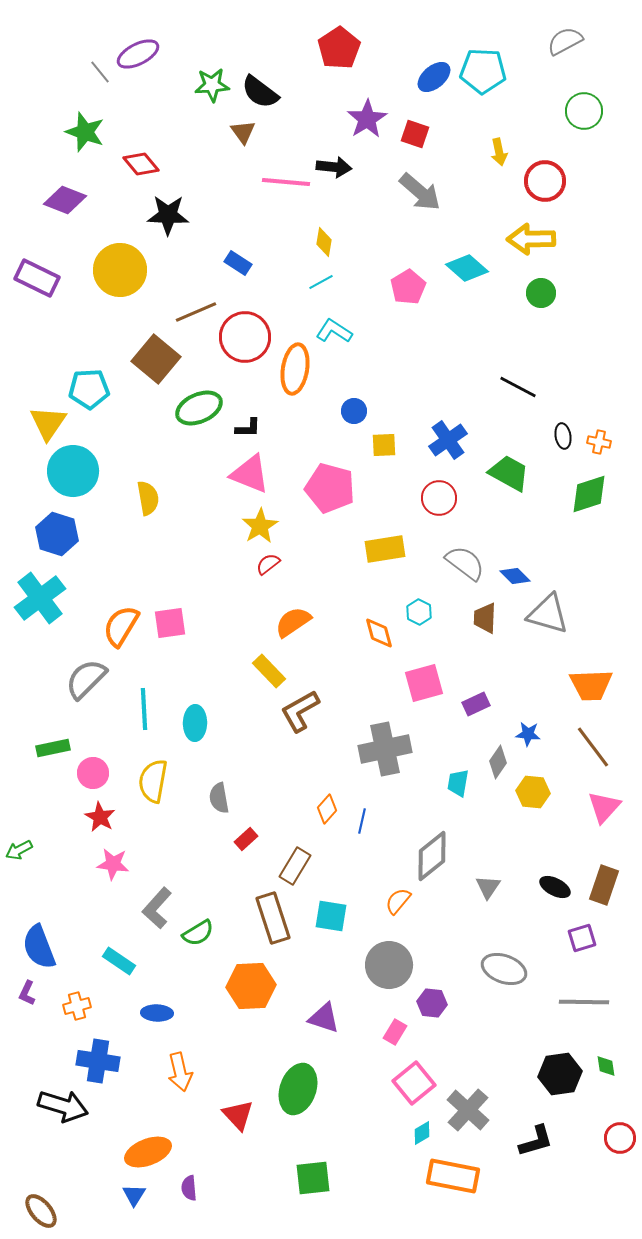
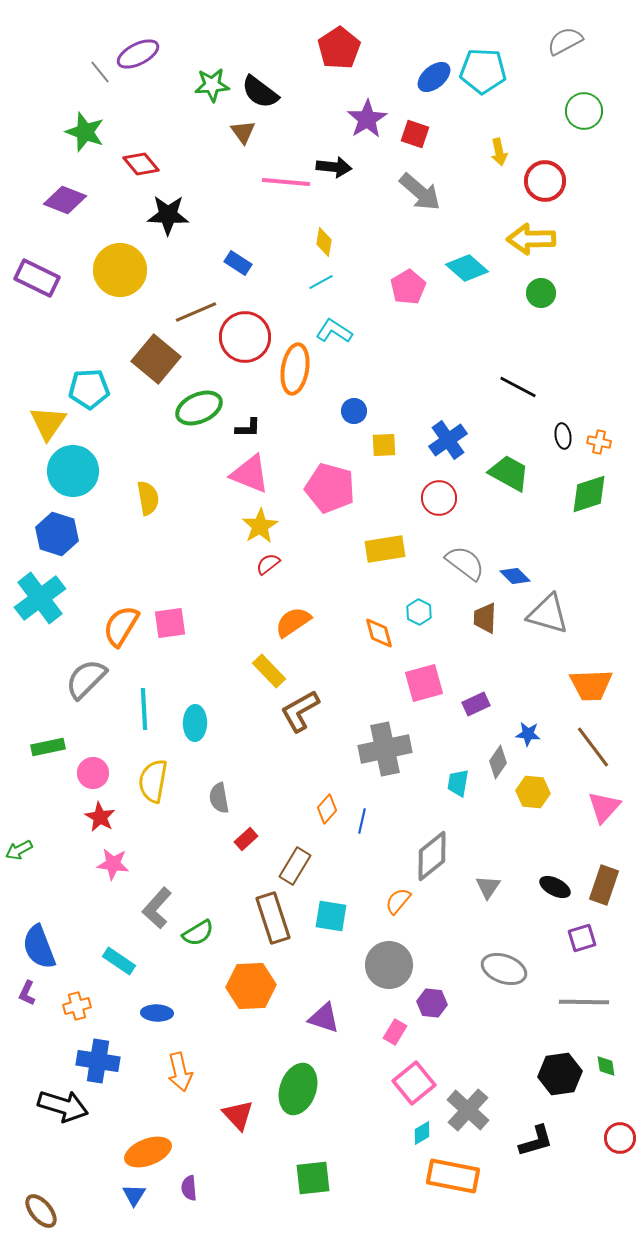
green rectangle at (53, 748): moved 5 px left, 1 px up
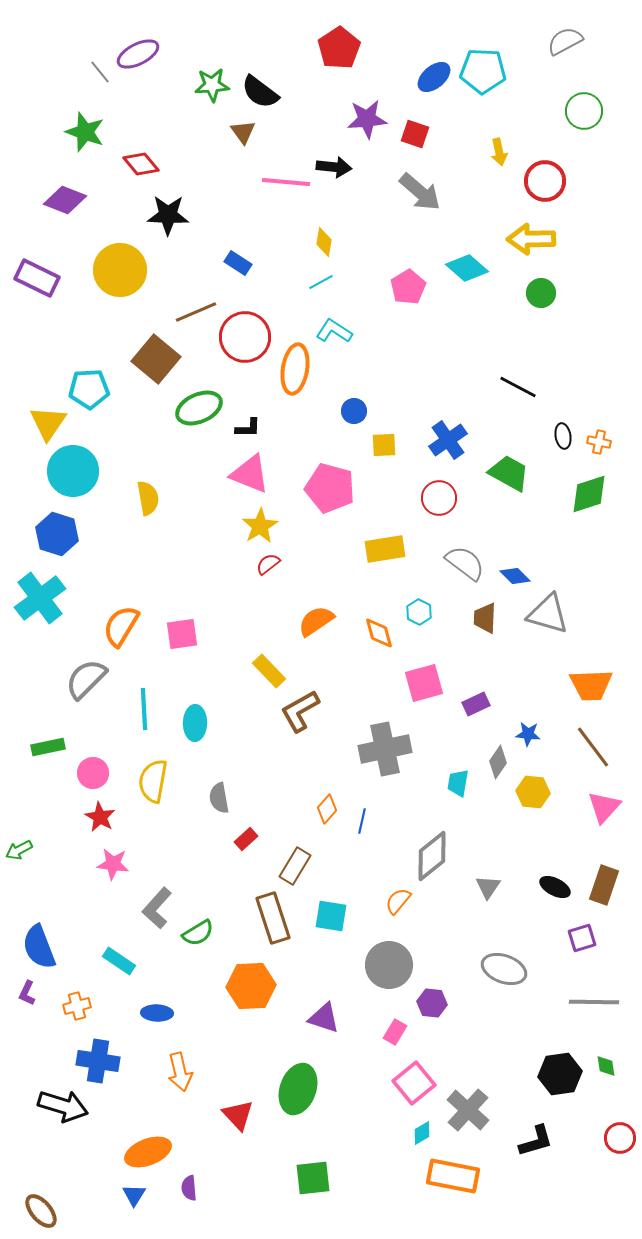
purple star at (367, 119): rotated 27 degrees clockwise
orange semicircle at (293, 622): moved 23 px right, 1 px up
pink square at (170, 623): moved 12 px right, 11 px down
gray line at (584, 1002): moved 10 px right
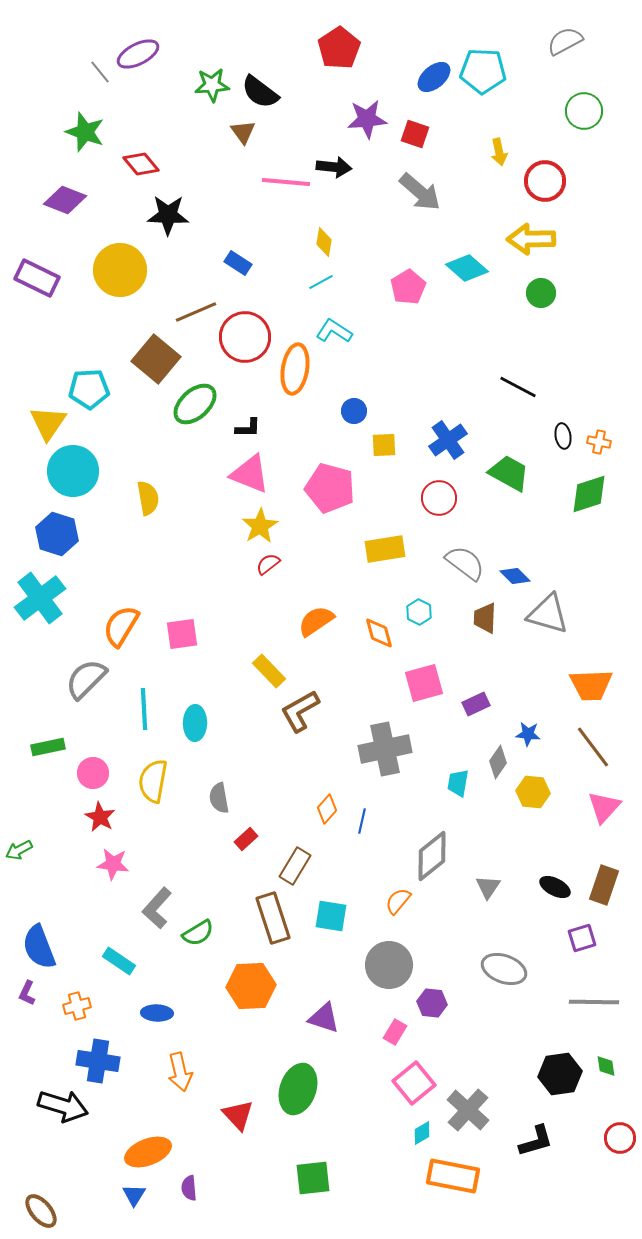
green ellipse at (199, 408): moved 4 px left, 4 px up; rotated 18 degrees counterclockwise
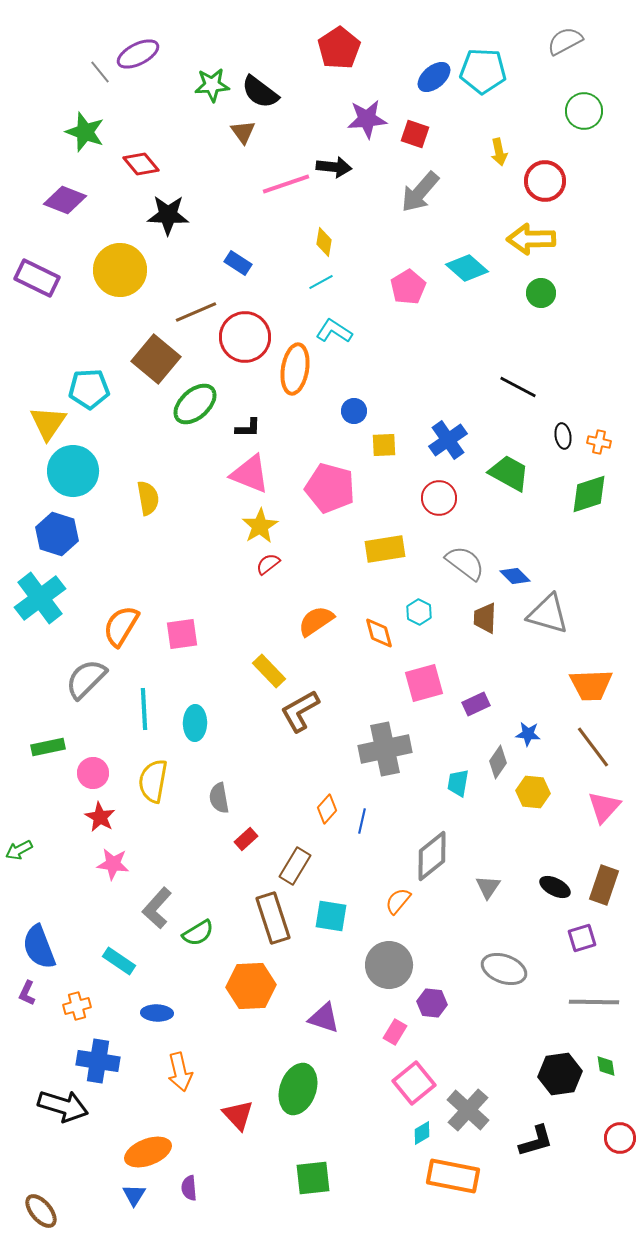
pink line at (286, 182): moved 2 px down; rotated 24 degrees counterclockwise
gray arrow at (420, 192): rotated 90 degrees clockwise
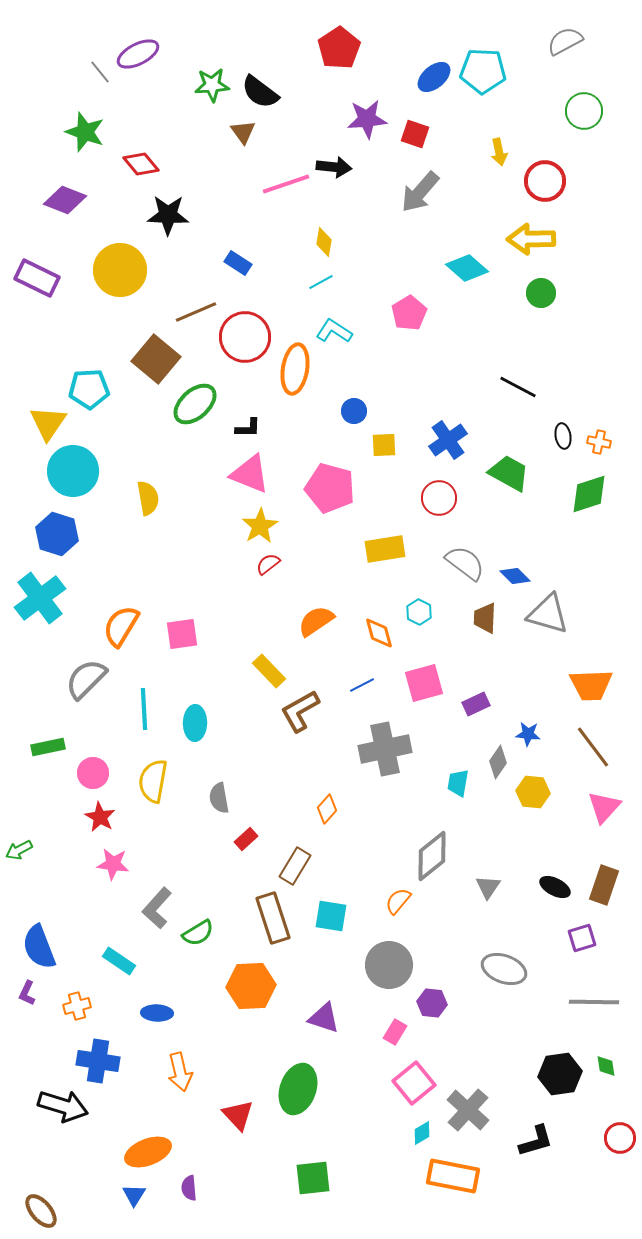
pink pentagon at (408, 287): moved 1 px right, 26 px down
blue line at (362, 821): moved 136 px up; rotated 50 degrees clockwise
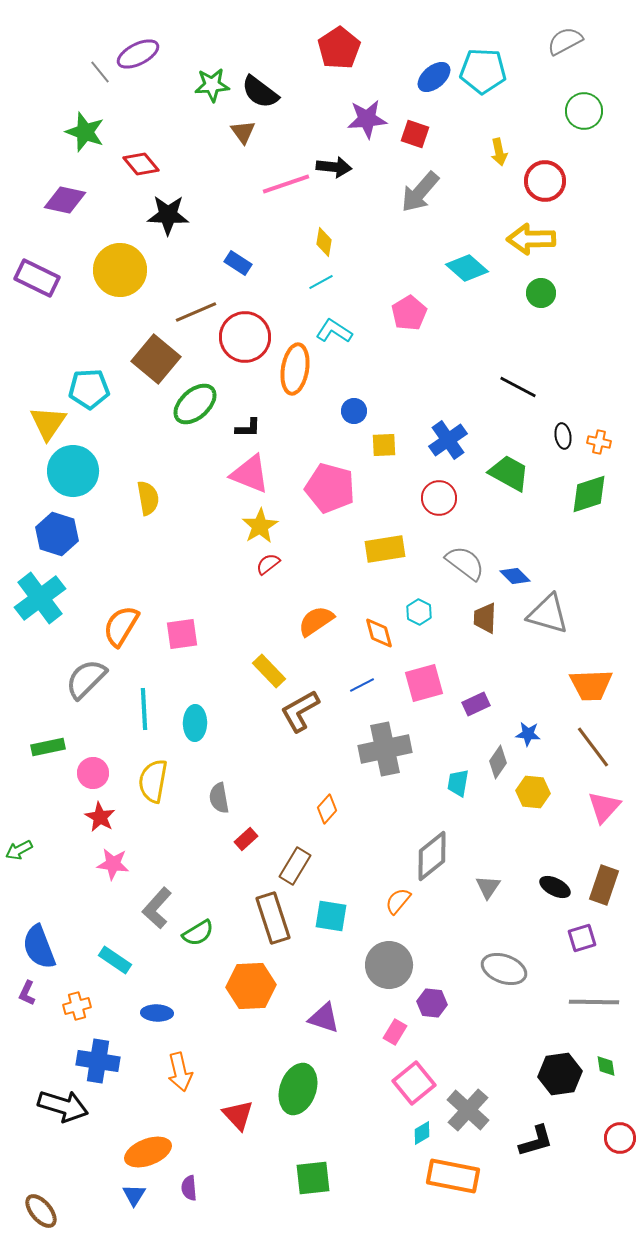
purple diamond at (65, 200): rotated 9 degrees counterclockwise
cyan rectangle at (119, 961): moved 4 px left, 1 px up
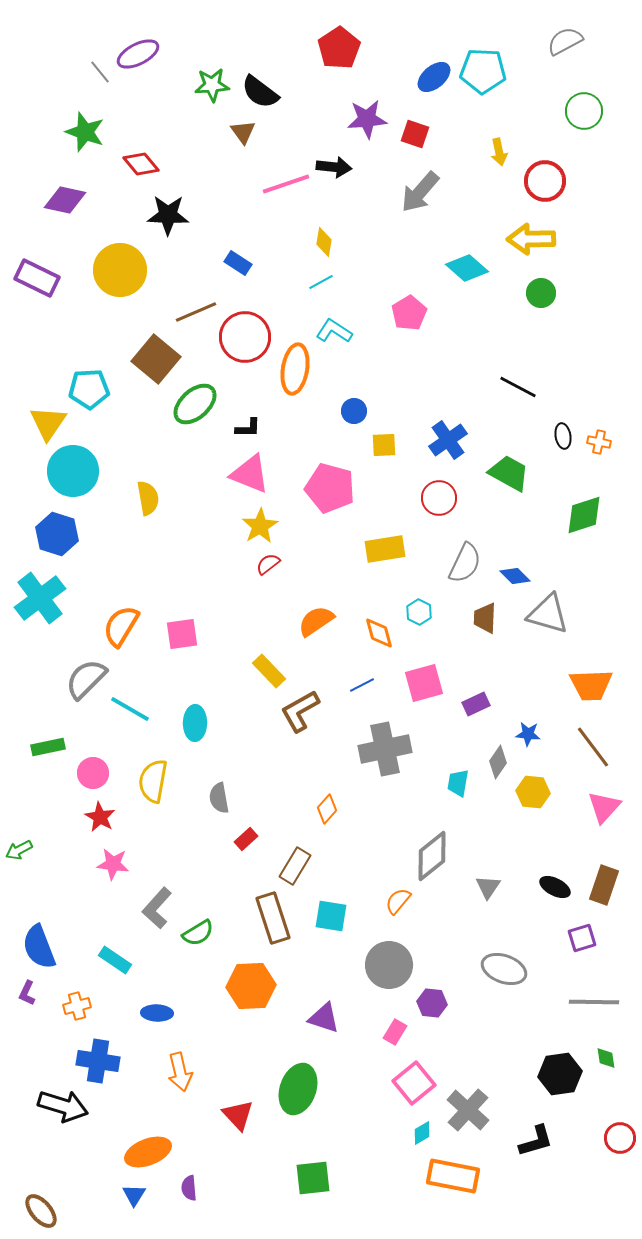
green diamond at (589, 494): moved 5 px left, 21 px down
gray semicircle at (465, 563): rotated 78 degrees clockwise
cyan line at (144, 709): moved 14 px left; rotated 57 degrees counterclockwise
green diamond at (606, 1066): moved 8 px up
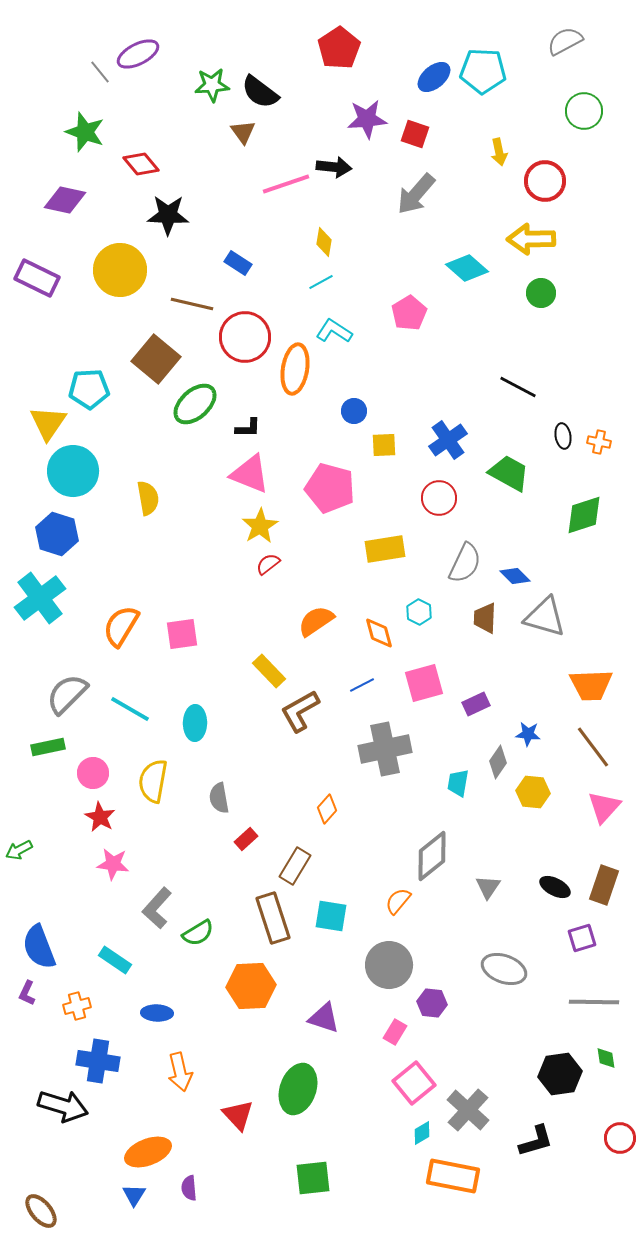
gray arrow at (420, 192): moved 4 px left, 2 px down
brown line at (196, 312): moved 4 px left, 8 px up; rotated 36 degrees clockwise
gray triangle at (548, 614): moved 3 px left, 3 px down
gray semicircle at (86, 679): moved 19 px left, 15 px down
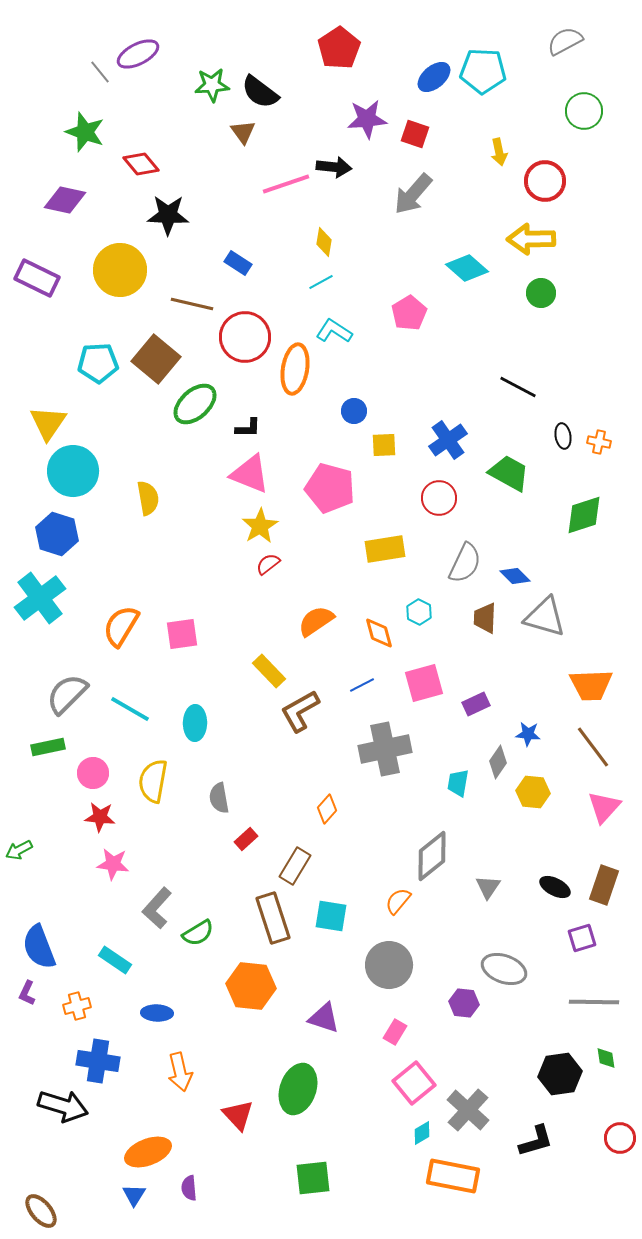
gray arrow at (416, 194): moved 3 px left
cyan pentagon at (89, 389): moved 9 px right, 26 px up
red star at (100, 817): rotated 24 degrees counterclockwise
orange hexagon at (251, 986): rotated 9 degrees clockwise
purple hexagon at (432, 1003): moved 32 px right
